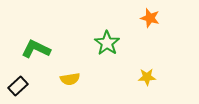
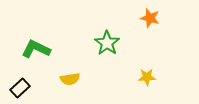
black rectangle: moved 2 px right, 2 px down
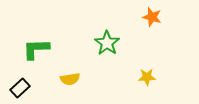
orange star: moved 2 px right, 1 px up
green L-shape: rotated 28 degrees counterclockwise
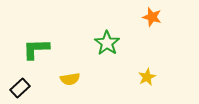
yellow star: rotated 24 degrees counterclockwise
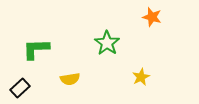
yellow star: moved 6 px left
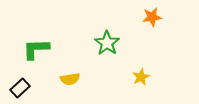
orange star: rotated 24 degrees counterclockwise
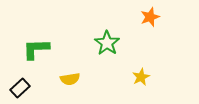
orange star: moved 2 px left; rotated 12 degrees counterclockwise
